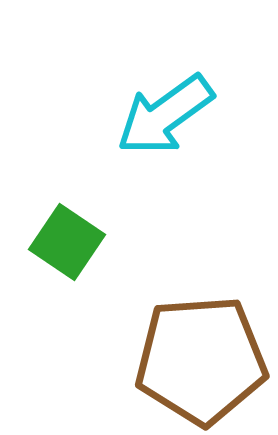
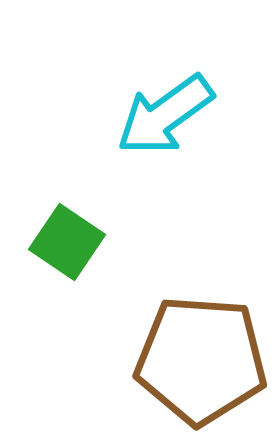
brown pentagon: rotated 8 degrees clockwise
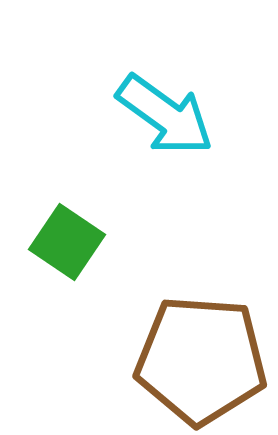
cyan arrow: rotated 108 degrees counterclockwise
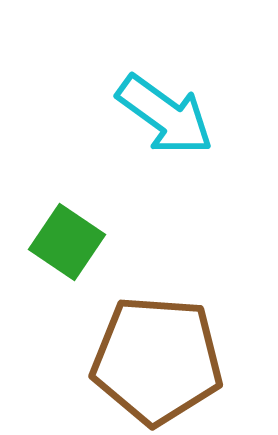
brown pentagon: moved 44 px left
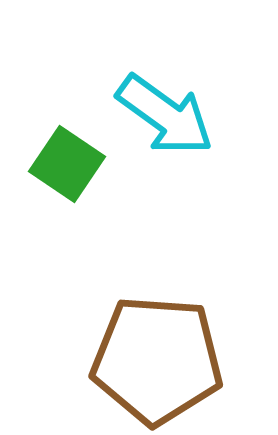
green square: moved 78 px up
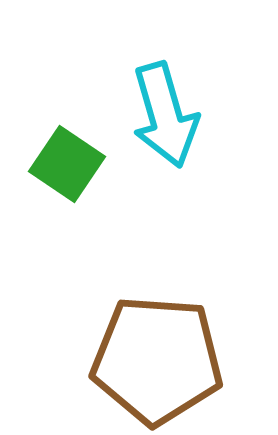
cyan arrow: rotated 38 degrees clockwise
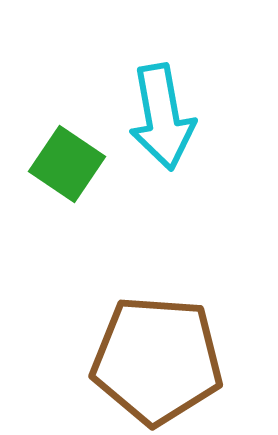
cyan arrow: moved 3 px left, 2 px down; rotated 6 degrees clockwise
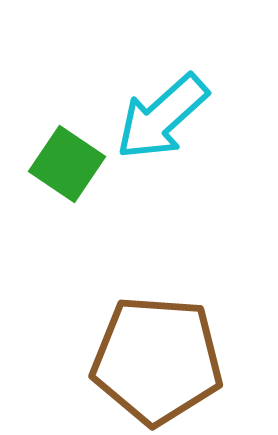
cyan arrow: rotated 58 degrees clockwise
